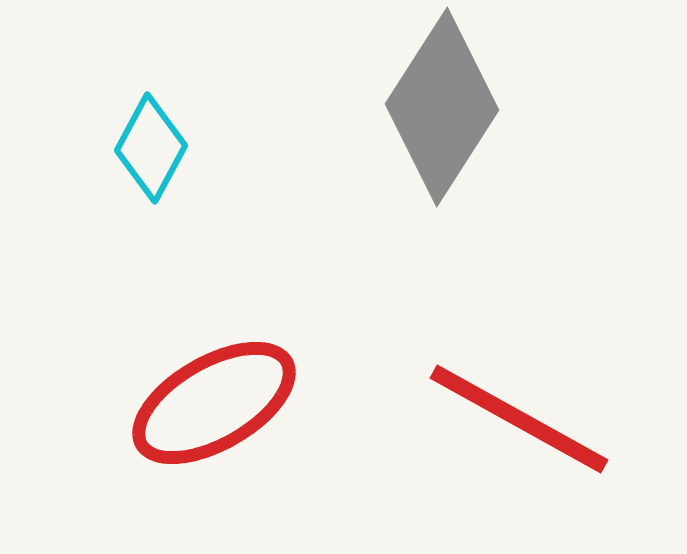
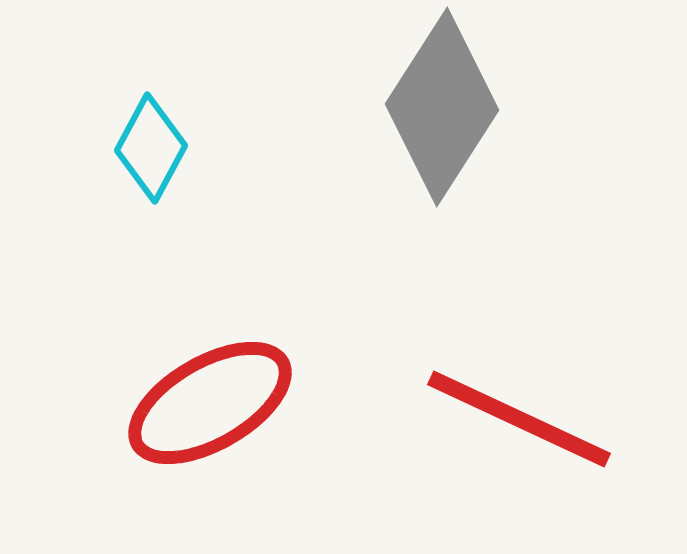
red ellipse: moved 4 px left
red line: rotated 4 degrees counterclockwise
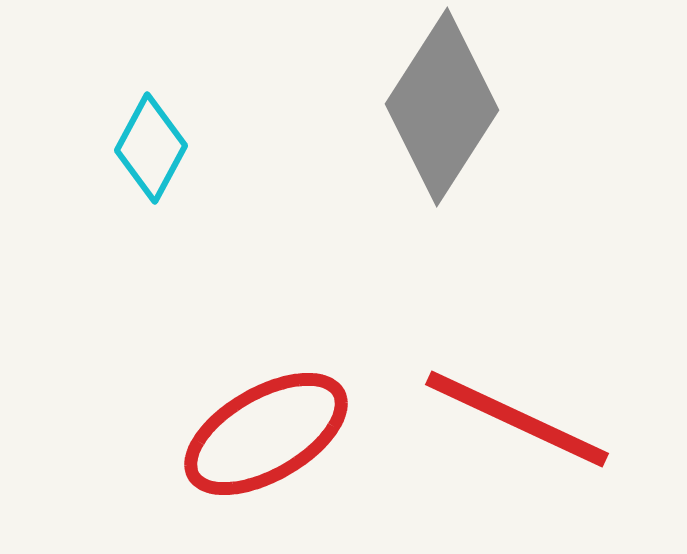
red ellipse: moved 56 px right, 31 px down
red line: moved 2 px left
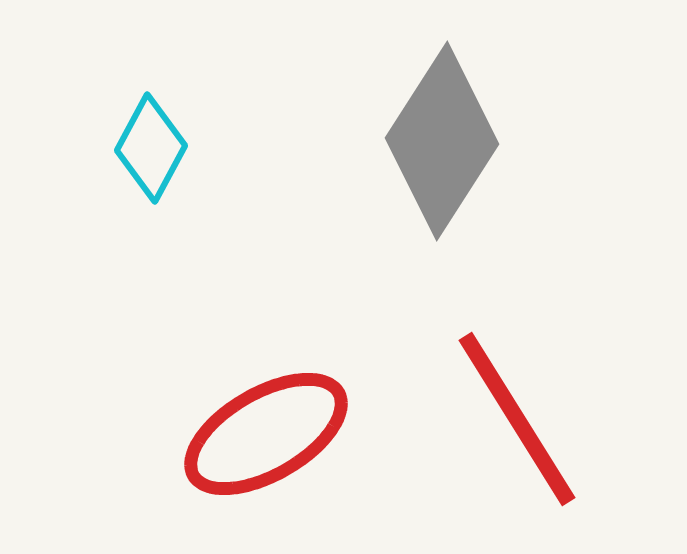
gray diamond: moved 34 px down
red line: rotated 33 degrees clockwise
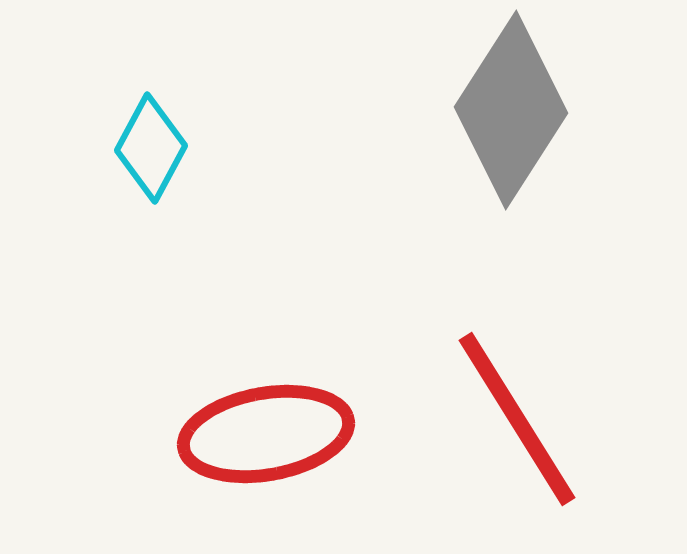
gray diamond: moved 69 px right, 31 px up
red ellipse: rotated 20 degrees clockwise
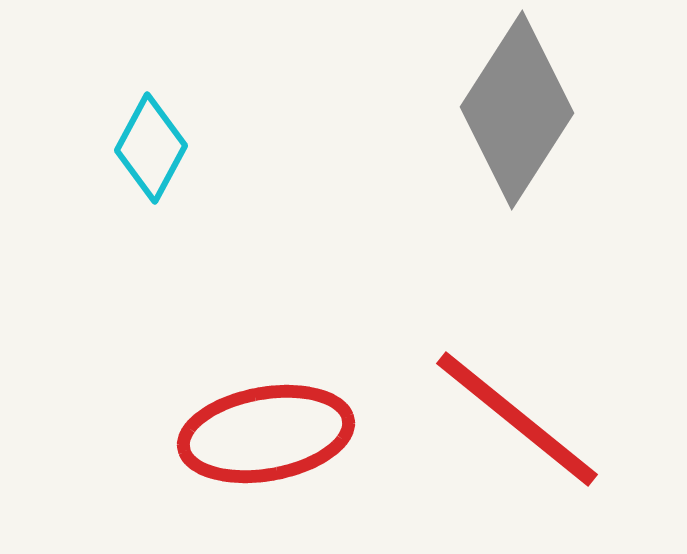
gray diamond: moved 6 px right
red line: rotated 19 degrees counterclockwise
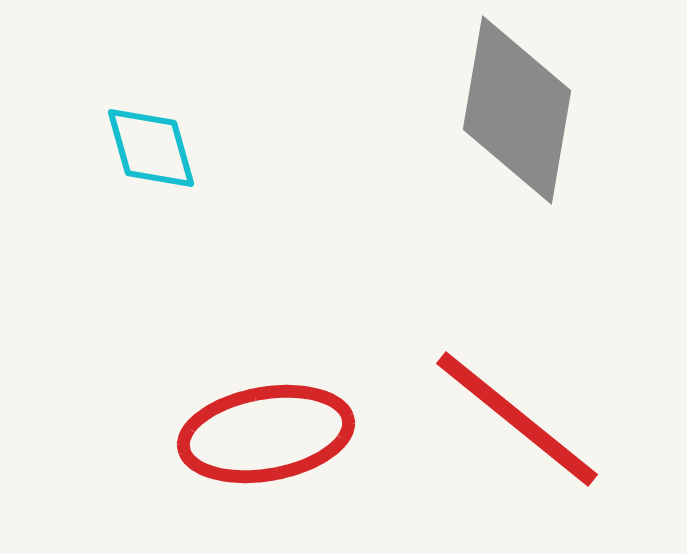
gray diamond: rotated 23 degrees counterclockwise
cyan diamond: rotated 44 degrees counterclockwise
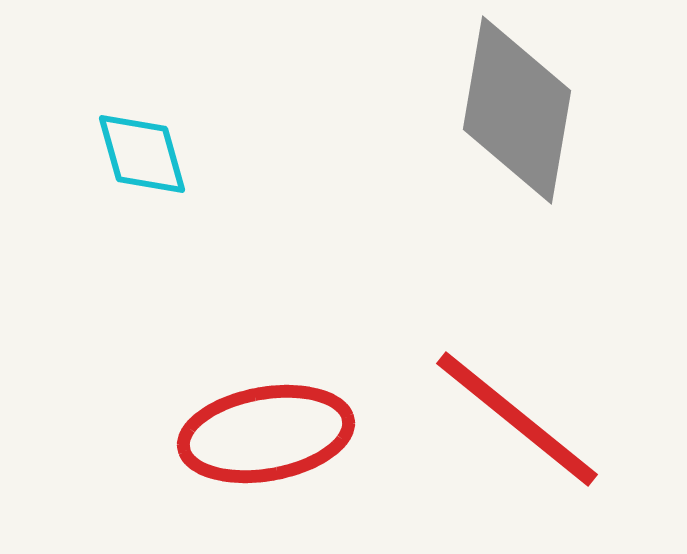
cyan diamond: moved 9 px left, 6 px down
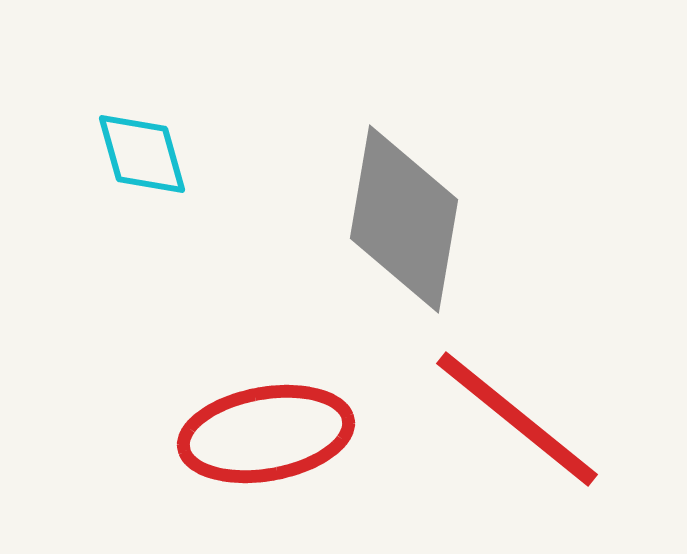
gray diamond: moved 113 px left, 109 px down
